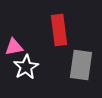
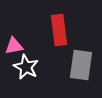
pink triangle: moved 1 px up
white star: rotated 15 degrees counterclockwise
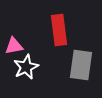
white star: rotated 20 degrees clockwise
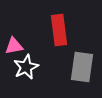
gray rectangle: moved 1 px right, 2 px down
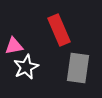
red rectangle: rotated 16 degrees counterclockwise
gray rectangle: moved 4 px left, 1 px down
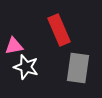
white star: rotated 30 degrees counterclockwise
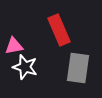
white star: moved 1 px left
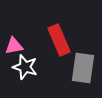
red rectangle: moved 10 px down
gray rectangle: moved 5 px right
